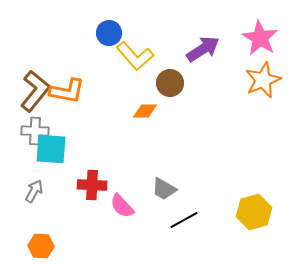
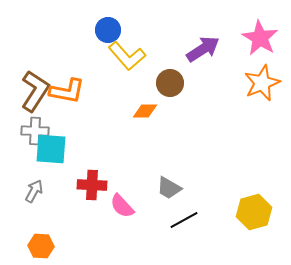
blue circle: moved 1 px left, 3 px up
yellow L-shape: moved 8 px left
orange star: moved 1 px left, 3 px down
brown L-shape: rotated 6 degrees counterclockwise
gray trapezoid: moved 5 px right, 1 px up
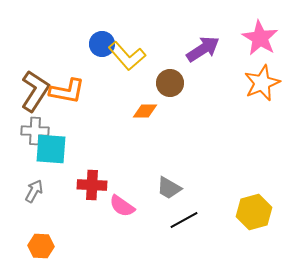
blue circle: moved 6 px left, 14 px down
pink semicircle: rotated 12 degrees counterclockwise
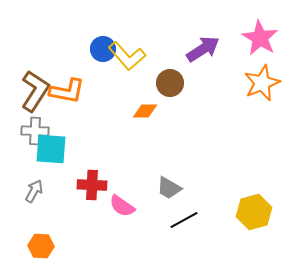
blue circle: moved 1 px right, 5 px down
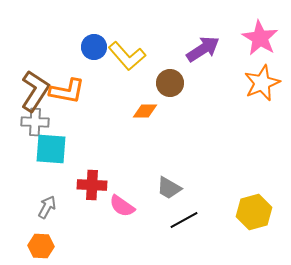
blue circle: moved 9 px left, 2 px up
gray cross: moved 9 px up
gray arrow: moved 13 px right, 16 px down
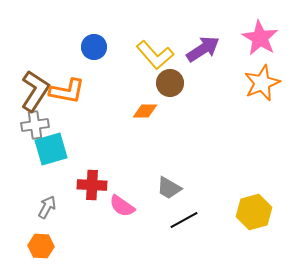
yellow L-shape: moved 28 px right, 1 px up
gray cross: moved 3 px down; rotated 12 degrees counterclockwise
cyan square: rotated 20 degrees counterclockwise
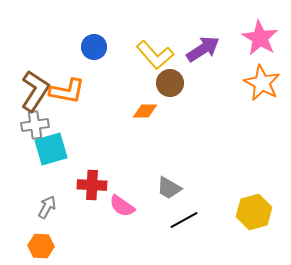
orange star: rotated 21 degrees counterclockwise
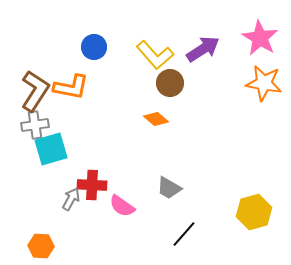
orange star: moved 2 px right; rotated 18 degrees counterclockwise
orange L-shape: moved 4 px right, 4 px up
orange diamond: moved 11 px right, 8 px down; rotated 40 degrees clockwise
gray arrow: moved 24 px right, 8 px up
black line: moved 14 px down; rotated 20 degrees counterclockwise
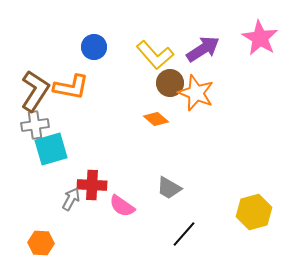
orange star: moved 68 px left, 10 px down; rotated 12 degrees clockwise
orange hexagon: moved 3 px up
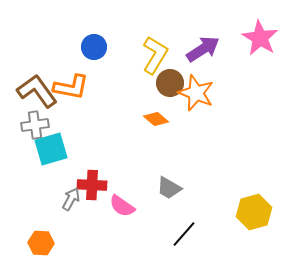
yellow L-shape: rotated 108 degrees counterclockwise
brown L-shape: moved 2 px right; rotated 69 degrees counterclockwise
